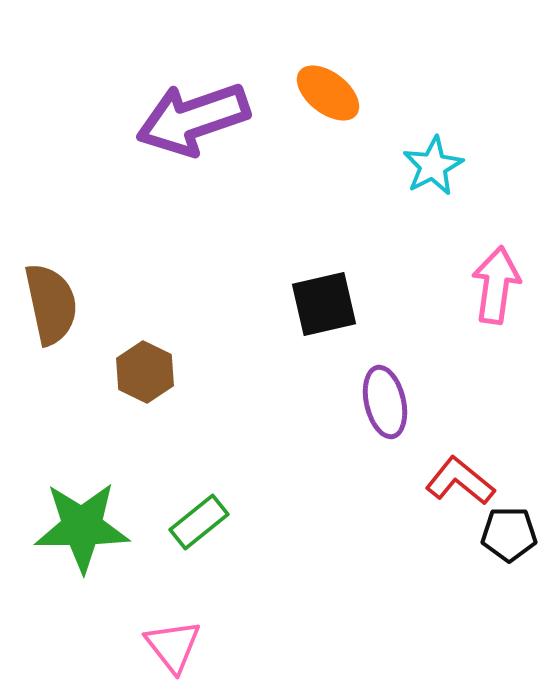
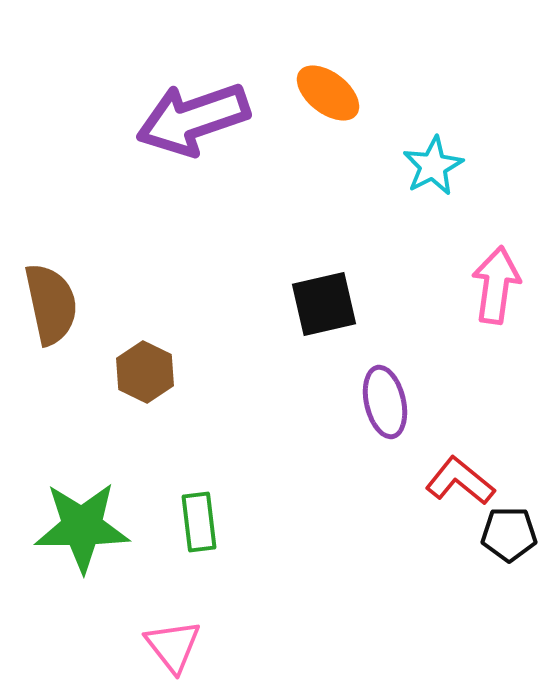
green rectangle: rotated 58 degrees counterclockwise
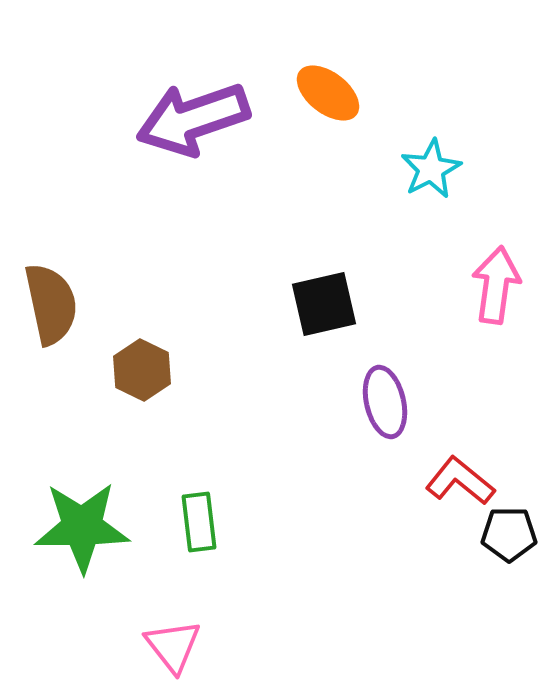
cyan star: moved 2 px left, 3 px down
brown hexagon: moved 3 px left, 2 px up
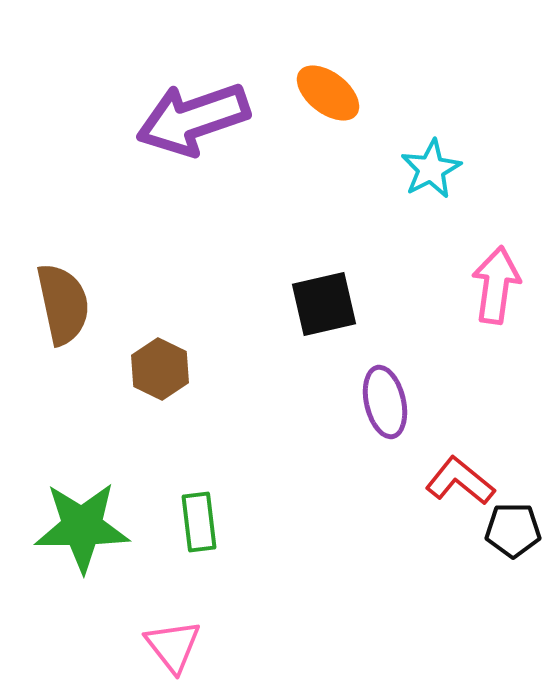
brown semicircle: moved 12 px right
brown hexagon: moved 18 px right, 1 px up
black pentagon: moved 4 px right, 4 px up
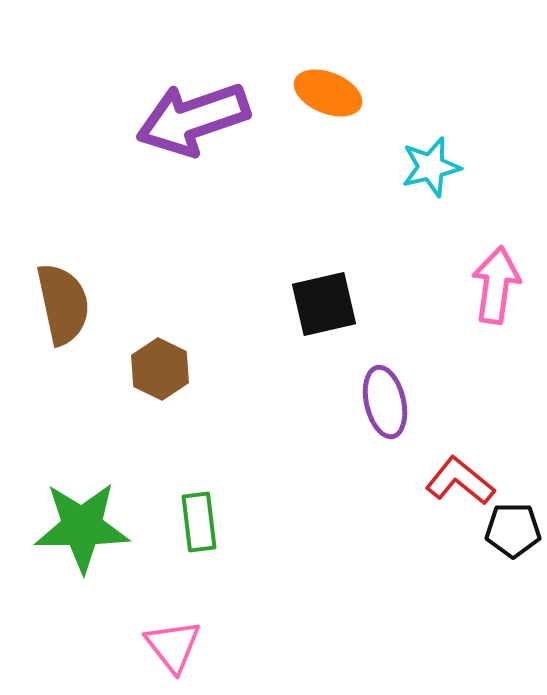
orange ellipse: rotated 16 degrees counterclockwise
cyan star: moved 2 px up; rotated 14 degrees clockwise
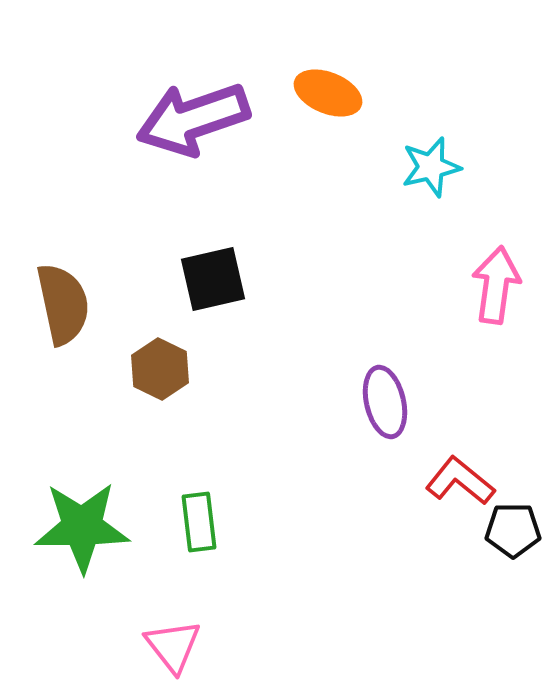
black square: moved 111 px left, 25 px up
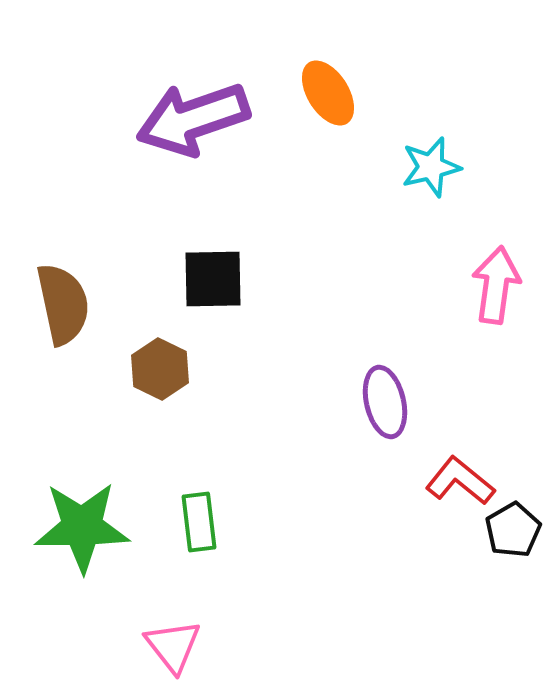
orange ellipse: rotated 36 degrees clockwise
black square: rotated 12 degrees clockwise
black pentagon: rotated 30 degrees counterclockwise
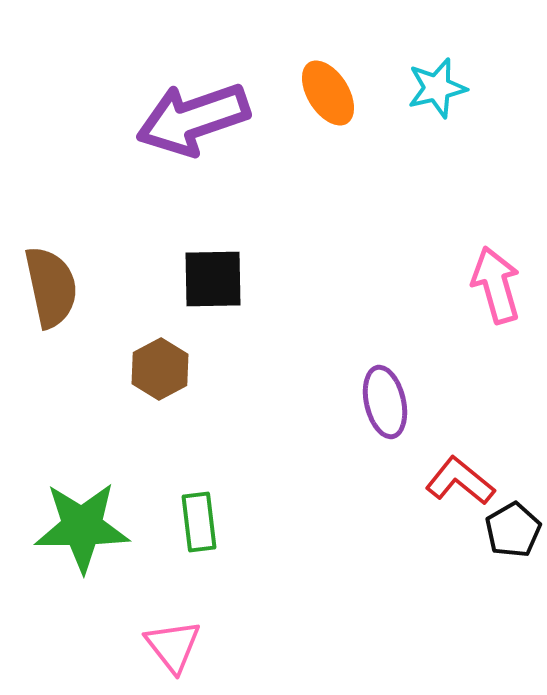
cyan star: moved 6 px right, 79 px up
pink arrow: rotated 24 degrees counterclockwise
brown semicircle: moved 12 px left, 17 px up
brown hexagon: rotated 6 degrees clockwise
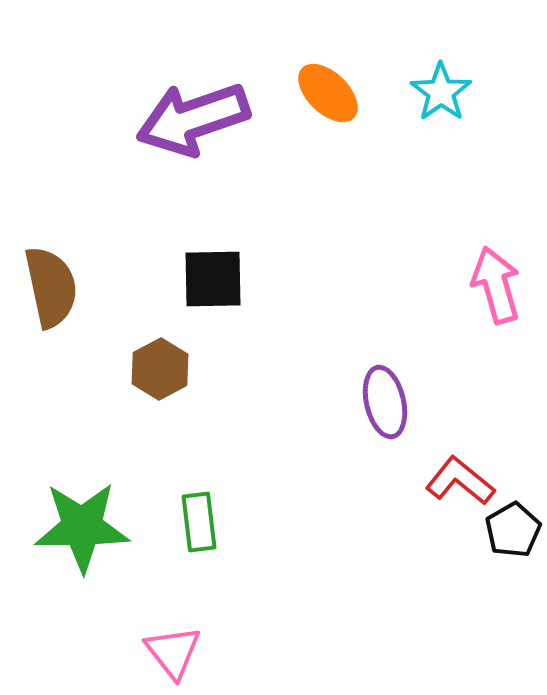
cyan star: moved 4 px right, 4 px down; rotated 22 degrees counterclockwise
orange ellipse: rotated 14 degrees counterclockwise
pink triangle: moved 6 px down
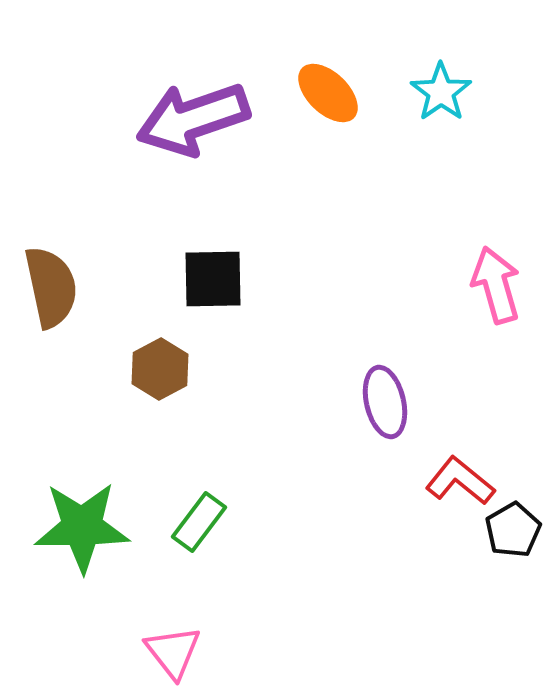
green rectangle: rotated 44 degrees clockwise
